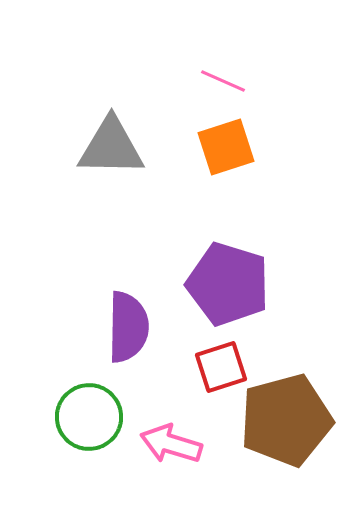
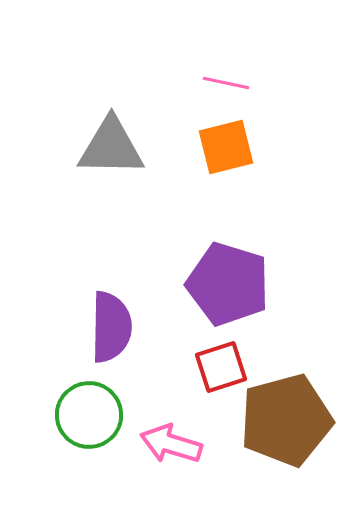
pink line: moved 3 px right, 2 px down; rotated 12 degrees counterclockwise
orange square: rotated 4 degrees clockwise
purple semicircle: moved 17 px left
green circle: moved 2 px up
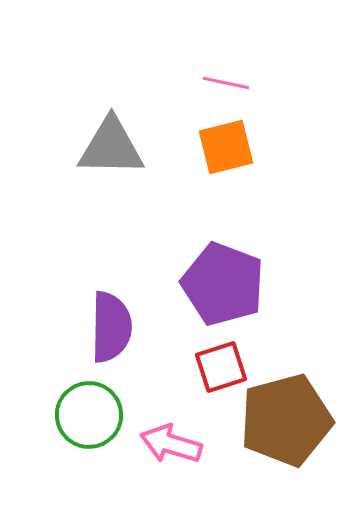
purple pentagon: moved 5 px left; rotated 4 degrees clockwise
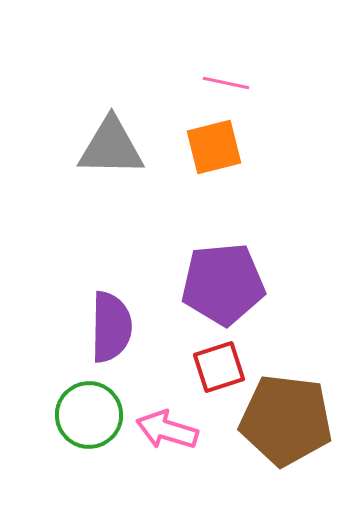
orange square: moved 12 px left
purple pentagon: rotated 26 degrees counterclockwise
red square: moved 2 px left
brown pentagon: rotated 22 degrees clockwise
pink arrow: moved 4 px left, 14 px up
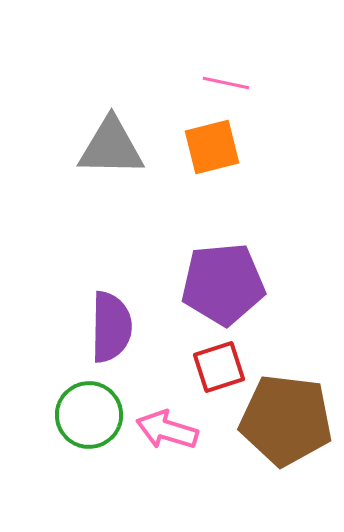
orange square: moved 2 px left
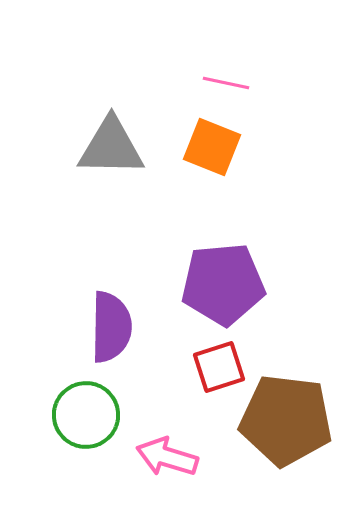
orange square: rotated 36 degrees clockwise
green circle: moved 3 px left
pink arrow: moved 27 px down
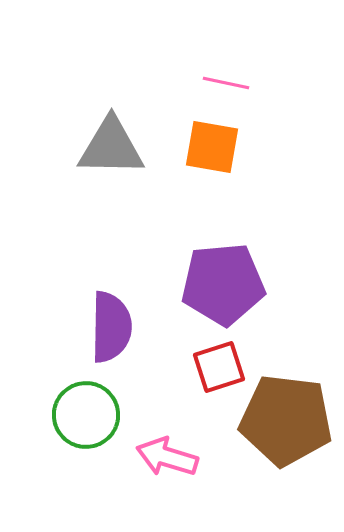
orange square: rotated 12 degrees counterclockwise
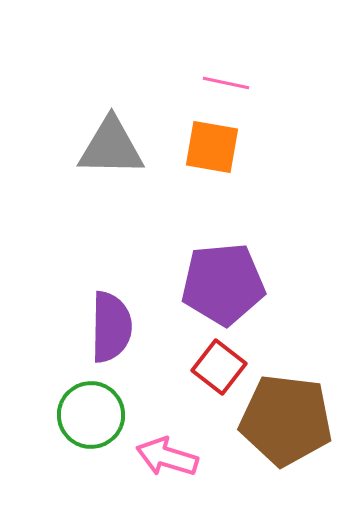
red square: rotated 34 degrees counterclockwise
green circle: moved 5 px right
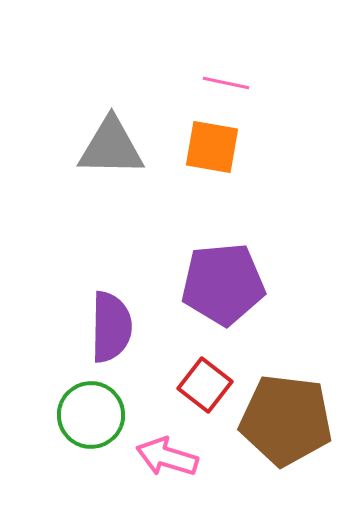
red square: moved 14 px left, 18 px down
